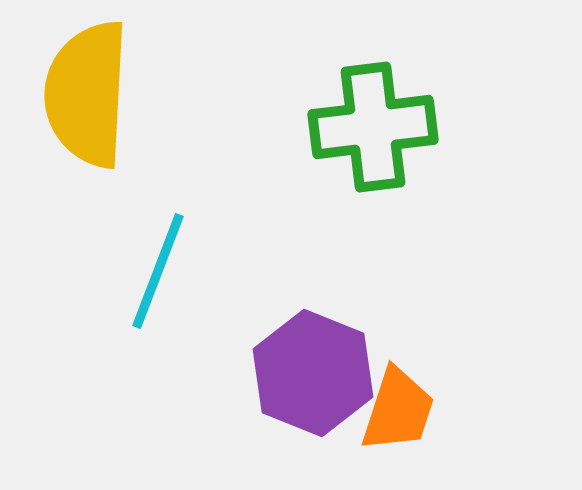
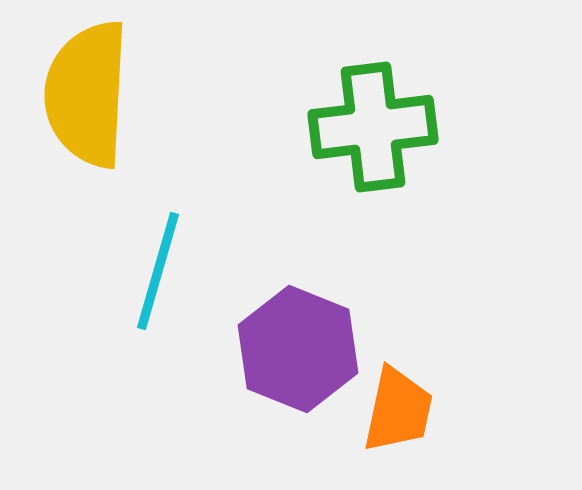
cyan line: rotated 5 degrees counterclockwise
purple hexagon: moved 15 px left, 24 px up
orange trapezoid: rotated 6 degrees counterclockwise
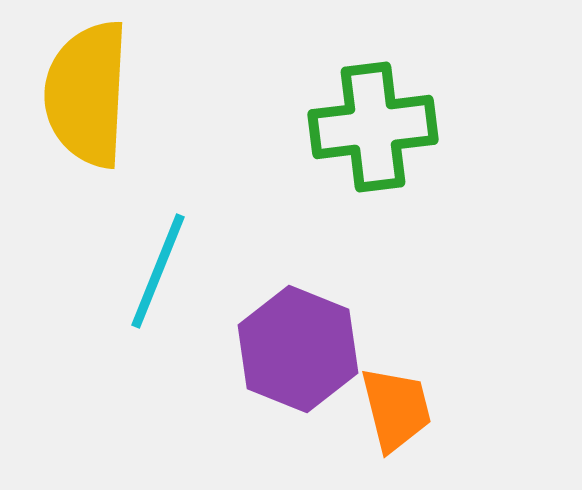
cyan line: rotated 6 degrees clockwise
orange trapezoid: moved 2 px left, 1 px up; rotated 26 degrees counterclockwise
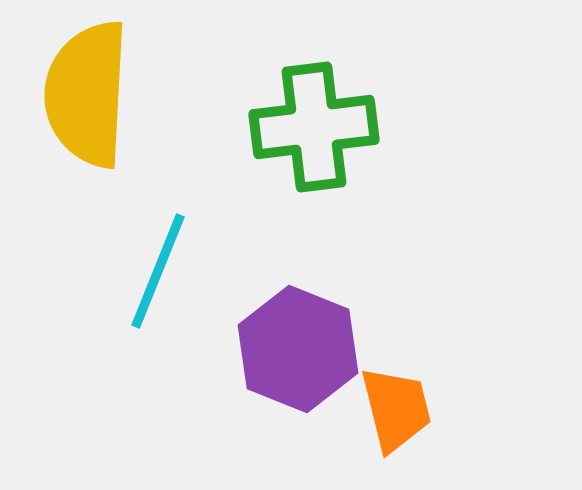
green cross: moved 59 px left
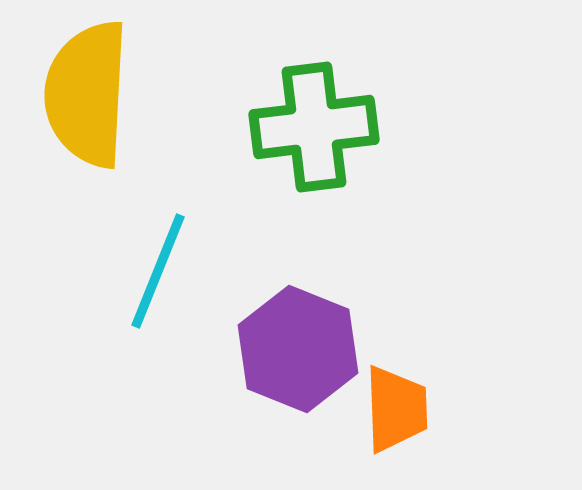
orange trapezoid: rotated 12 degrees clockwise
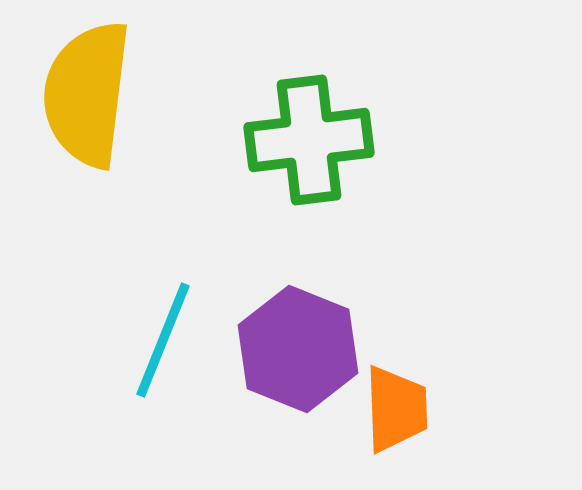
yellow semicircle: rotated 4 degrees clockwise
green cross: moved 5 px left, 13 px down
cyan line: moved 5 px right, 69 px down
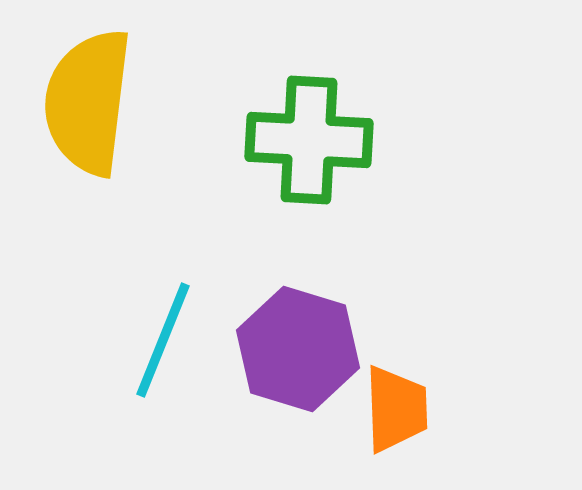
yellow semicircle: moved 1 px right, 8 px down
green cross: rotated 10 degrees clockwise
purple hexagon: rotated 5 degrees counterclockwise
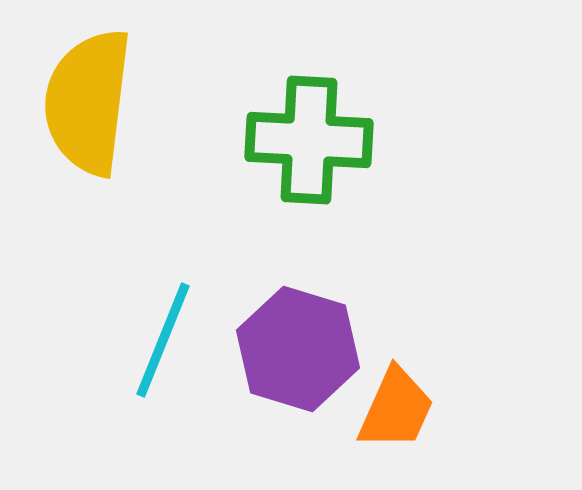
orange trapezoid: rotated 26 degrees clockwise
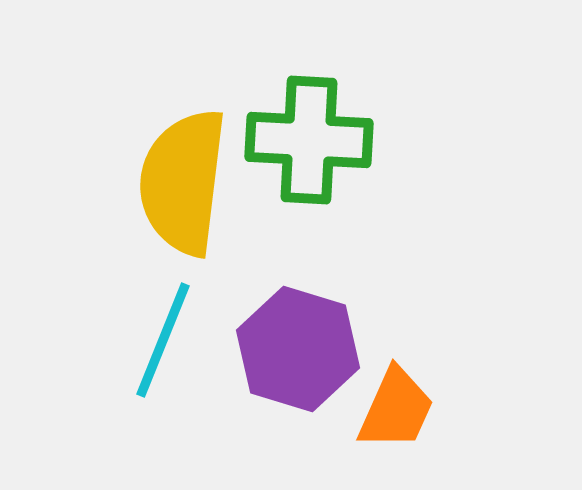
yellow semicircle: moved 95 px right, 80 px down
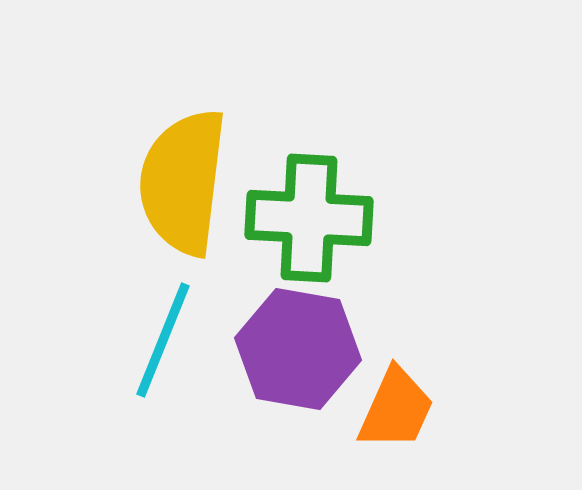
green cross: moved 78 px down
purple hexagon: rotated 7 degrees counterclockwise
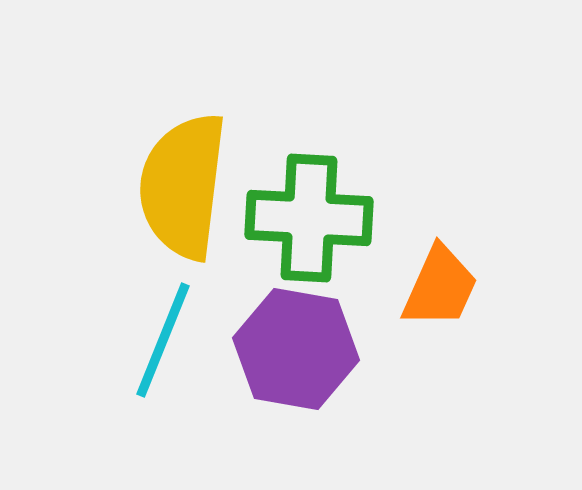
yellow semicircle: moved 4 px down
purple hexagon: moved 2 px left
orange trapezoid: moved 44 px right, 122 px up
